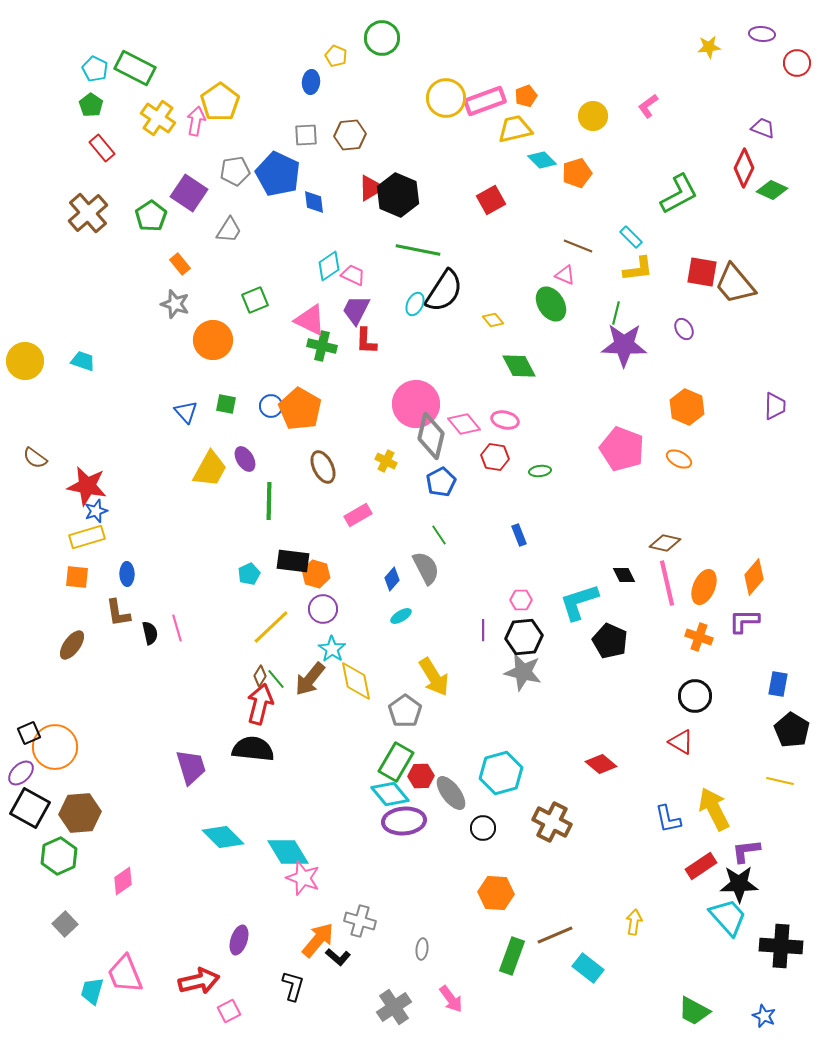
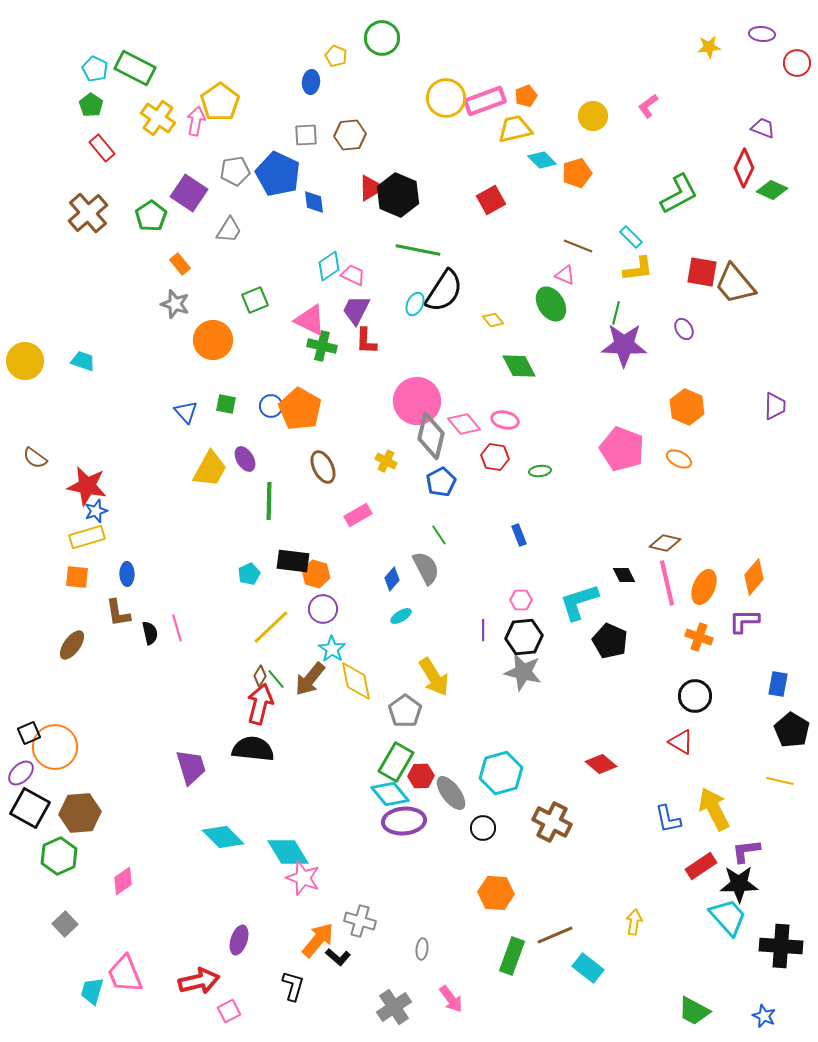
pink circle at (416, 404): moved 1 px right, 3 px up
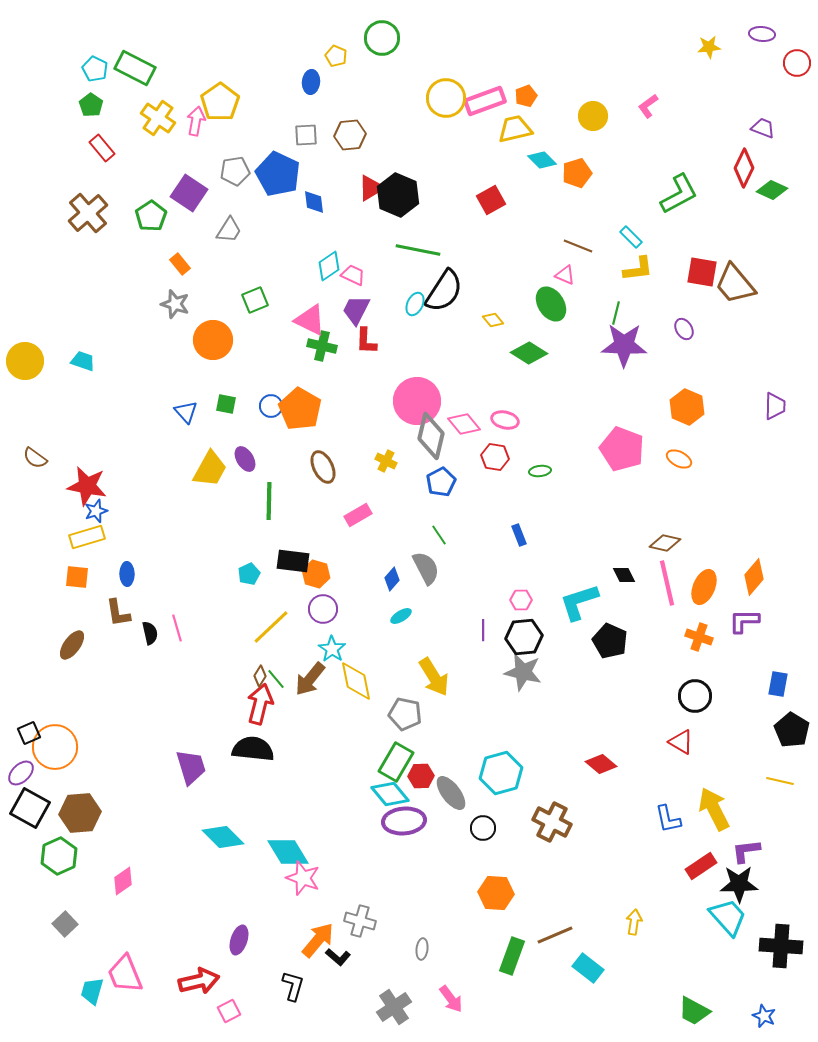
green diamond at (519, 366): moved 10 px right, 13 px up; rotated 30 degrees counterclockwise
gray pentagon at (405, 711): moved 3 px down; rotated 24 degrees counterclockwise
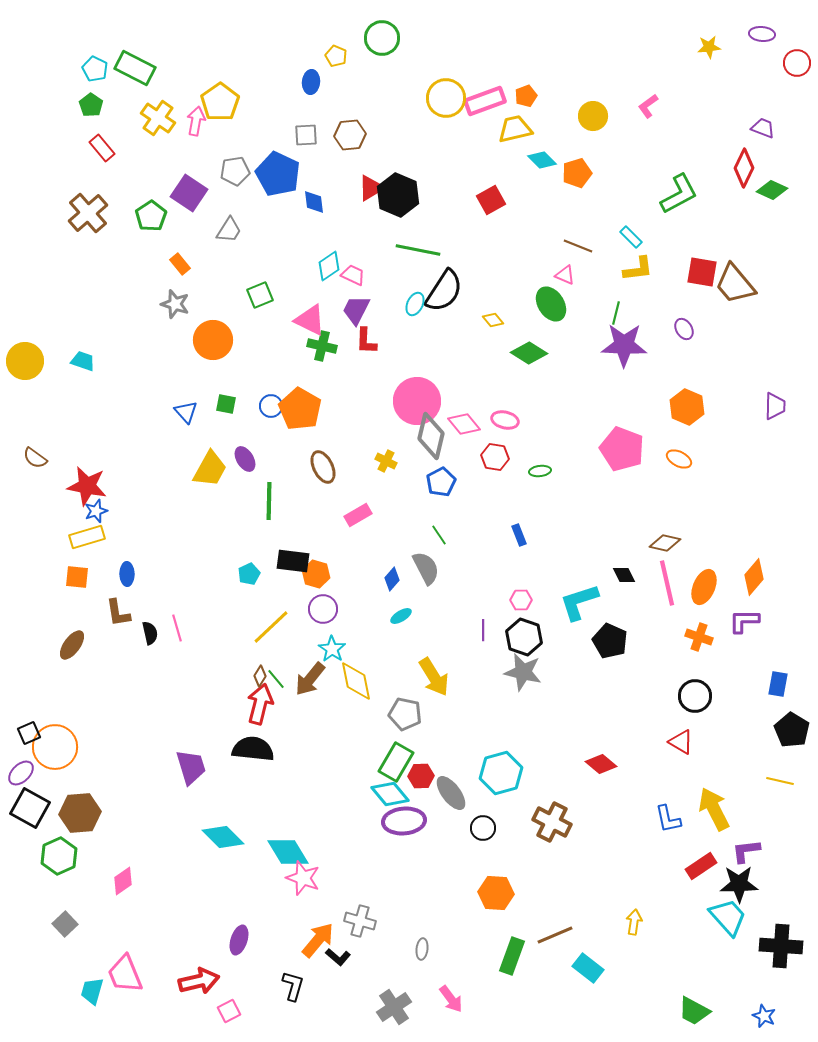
green square at (255, 300): moved 5 px right, 5 px up
black hexagon at (524, 637): rotated 24 degrees clockwise
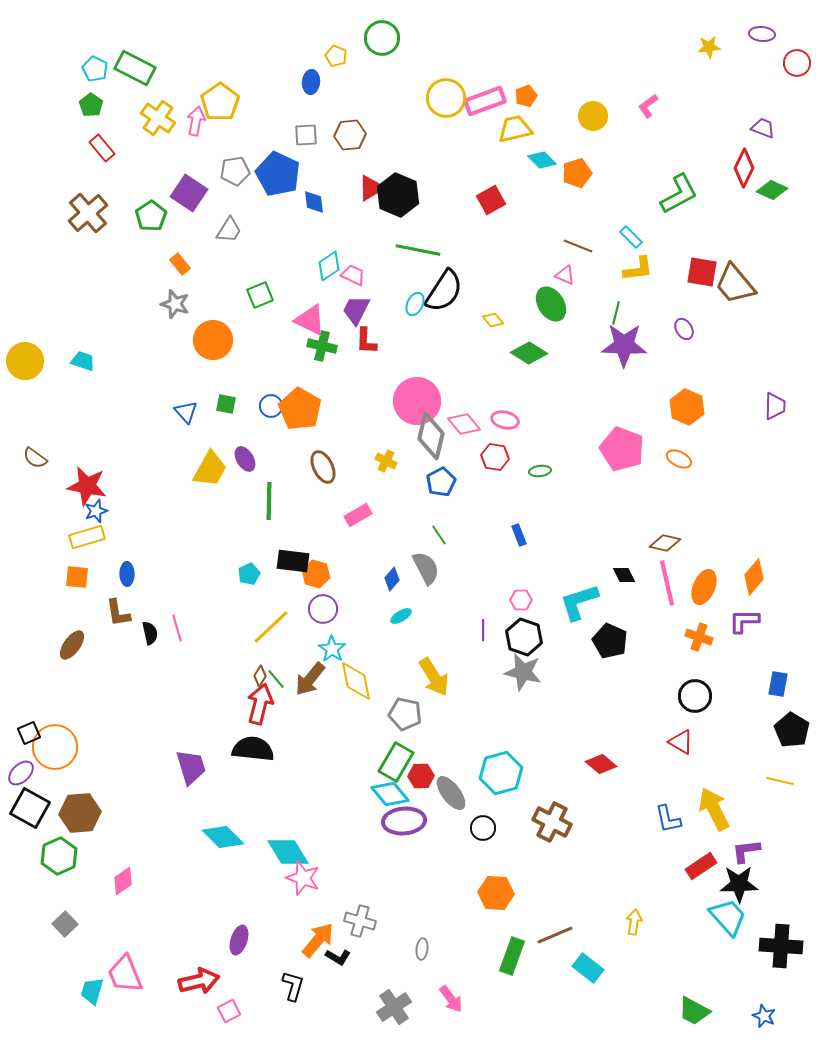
black L-shape at (338, 957): rotated 10 degrees counterclockwise
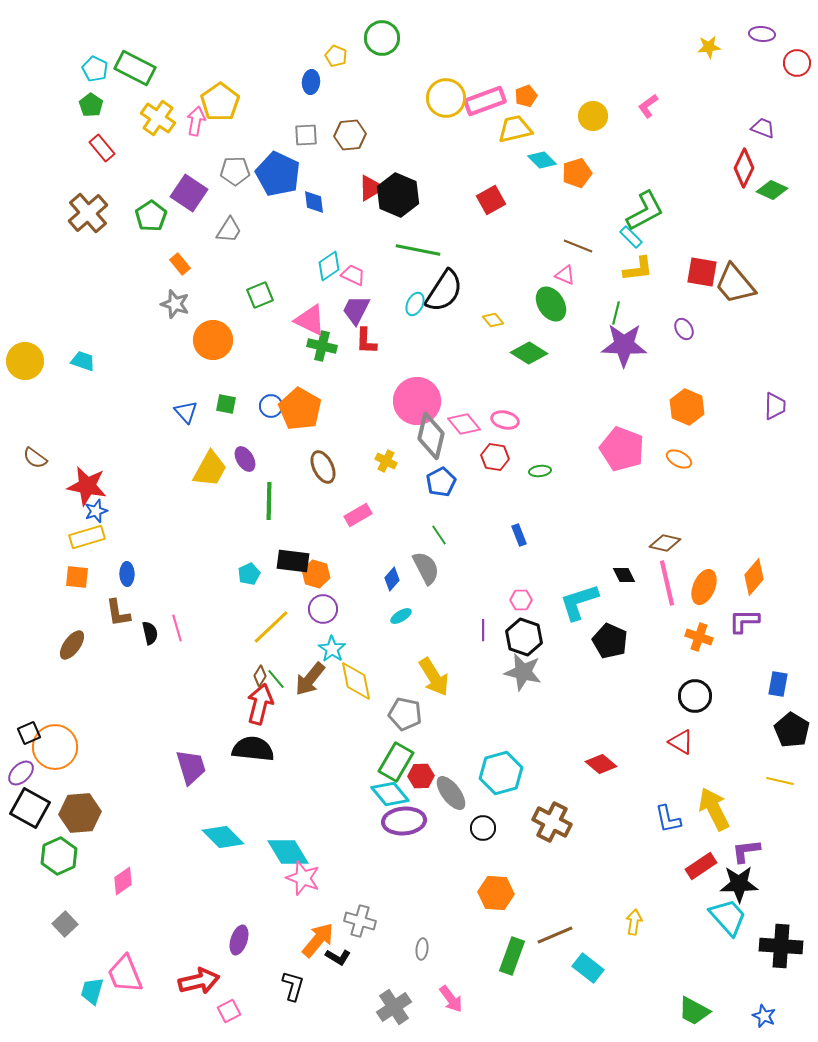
gray pentagon at (235, 171): rotated 8 degrees clockwise
green L-shape at (679, 194): moved 34 px left, 17 px down
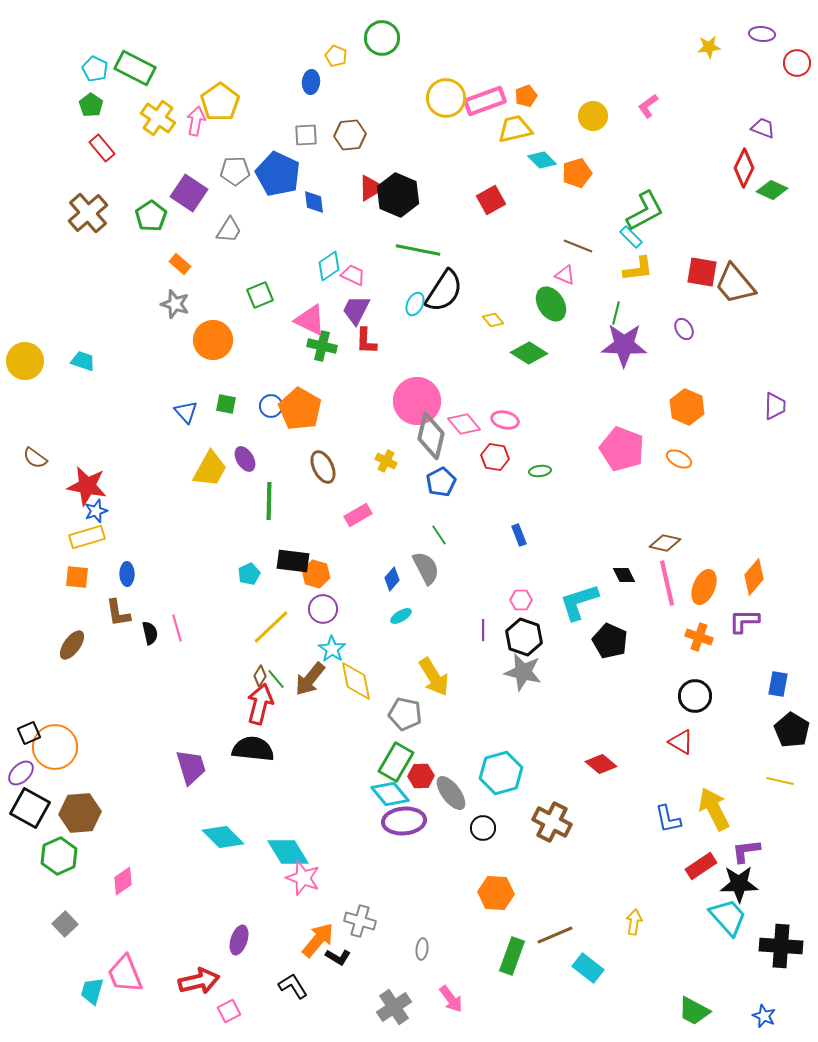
orange rectangle at (180, 264): rotated 10 degrees counterclockwise
black L-shape at (293, 986): rotated 48 degrees counterclockwise
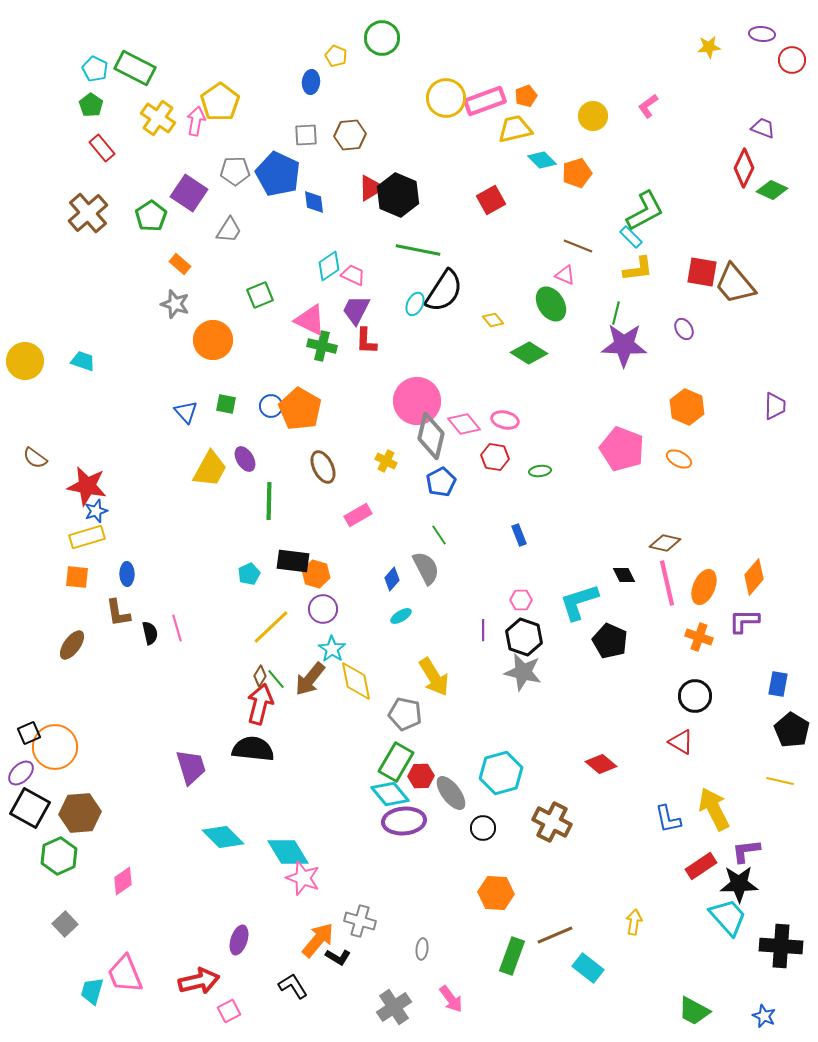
red circle at (797, 63): moved 5 px left, 3 px up
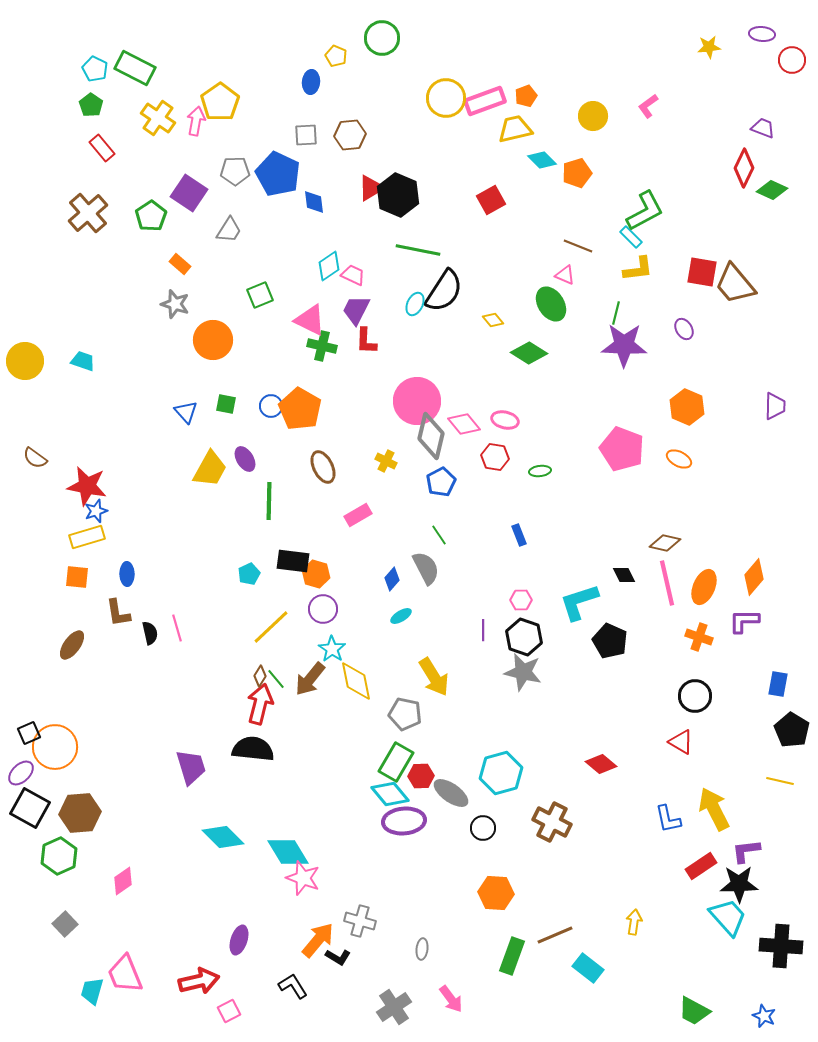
gray ellipse at (451, 793): rotated 18 degrees counterclockwise
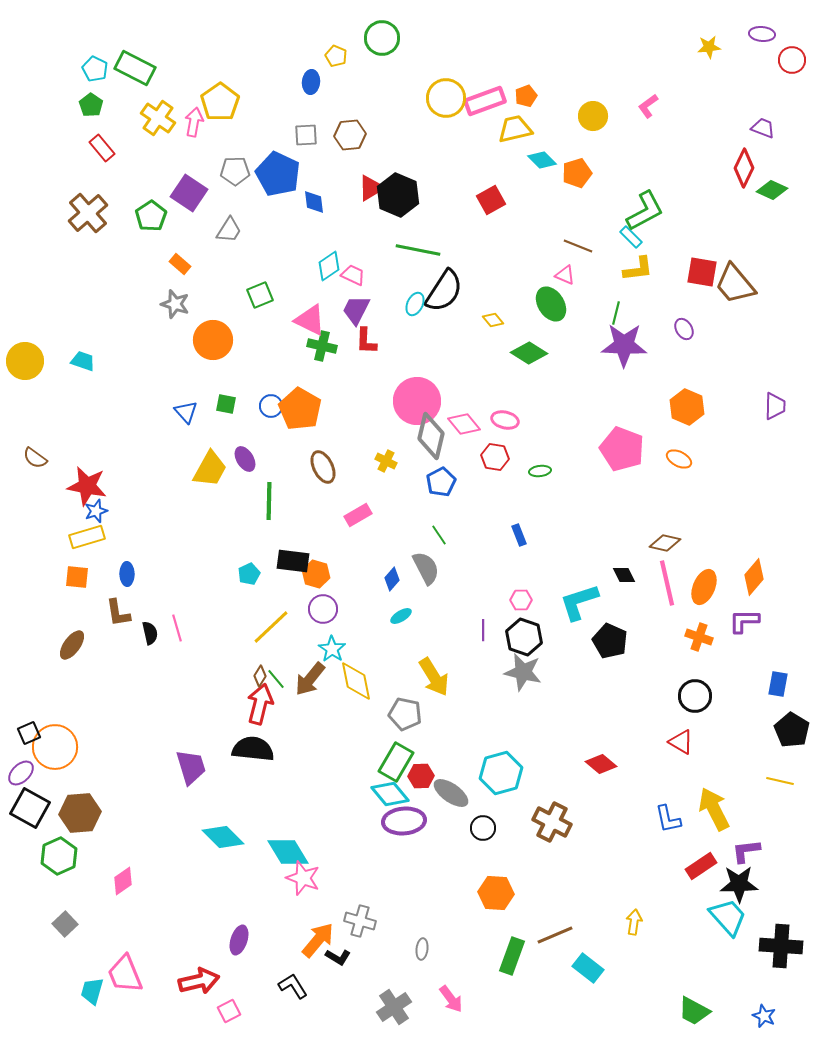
pink arrow at (196, 121): moved 2 px left, 1 px down
